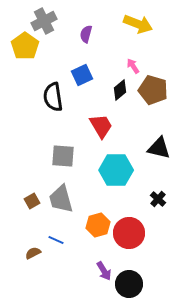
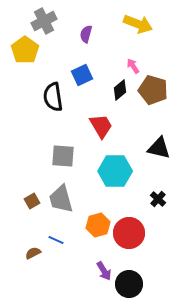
yellow pentagon: moved 4 px down
cyan hexagon: moved 1 px left, 1 px down
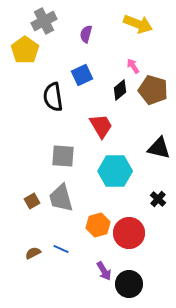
gray trapezoid: moved 1 px up
blue line: moved 5 px right, 9 px down
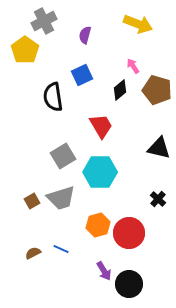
purple semicircle: moved 1 px left, 1 px down
brown pentagon: moved 4 px right
gray square: rotated 35 degrees counterclockwise
cyan hexagon: moved 15 px left, 1 px down
gray trapezoid: rotated 92 degrees counterclockwise
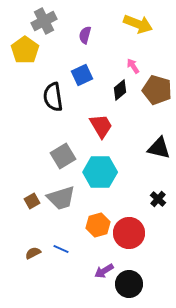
purple arrow: rotated 90 degrees clockwise
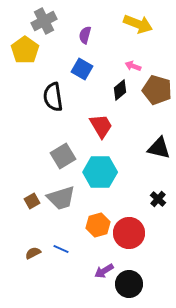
pink arrow: rotated 35 degrees counterclockwise
blue square: moved 6 px up; rotated 35 degrees counterclockwise
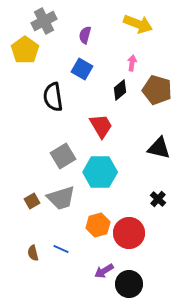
pink arrow: moved 1 px left, 3 px up; rotated 77 degrees clockwise
brown semicircle: rotated 77 degrees counterclockwise
